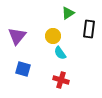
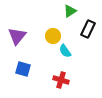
green triangle: moved 2 px right, 2 px up
black rectangle: moved 1 px left; rotated 18 degrees clockwise
cyan semicircle: moved 5 px right, 2 px up
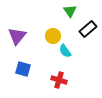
green triangle: rotated 32 degrees counterclockwise
black rectangle: rotated 24 degrees clockwise
red cross: moved 2 px left
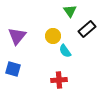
black rectangle: moved 1 px left
blue square: moved 10 px left
red cross: rotated 21 degrees counterclockwise
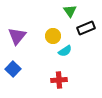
black rectangle: moved 1 px left, 1 px up; rotated 18 degrees clockwise
cyan semicircle: rotated 88 degrees counterclockwise
blue square: rotated 28 degrees clockwise
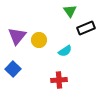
yellow circle: moved 14 px left, 4 px down
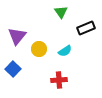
green triangle: moved 9 px left, 1 px down
yellow circle: moved 9 px down
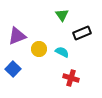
green triangle: moved 1 px right, 3 px down
black rectangle: moved 4 px left, 5 px down
purple triangle: rotated 30 degrees clockwise
cyan semicircle: moved 3 px left, 1 px down; rotated 120 degrees counterclockwise
red cross: moved 12 px right, 2 px up; rotated 21 degrees clockwise
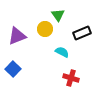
green triangle: moved 4 px left
yellow circle: moved 6 px right, 20 px up
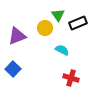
yellow circle: moved 1 px up
black rectangle: moved 4 px left, 10 px up
cyan semicircle: moved 2 px up
